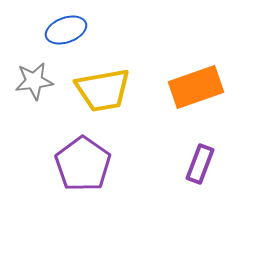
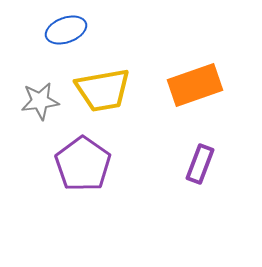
gray star: moved 6 px right, 20 px down
orange rectangle: moved 1 px left, 2 px up
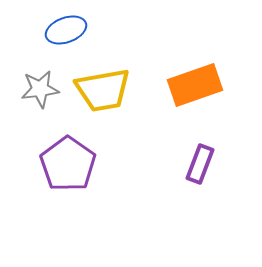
gray star: moved 12 px up
purple pentagon: moved 15 px left
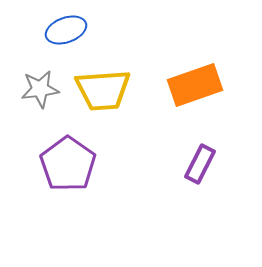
yellow trapezoid: rotated 6 degrees clockwise
purple rectangle: rotated 6 degrees clockwise
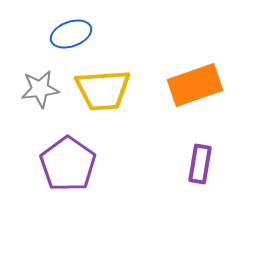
blue ellipse: moved 5 px right, 4 px down
purple rectangle: rotated 18 degrees counterclockwise
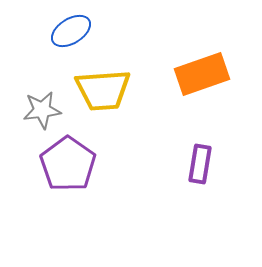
blue ellipse: moved 3 px up; rotated 12 degrees counterclockwise
orange rectangle: moved 7 px right, 11 px up
gray star: moved 2 px right, 21 px down
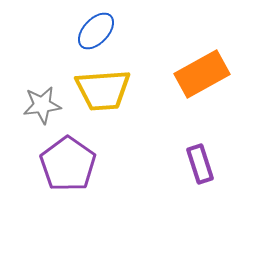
blue ellipse: moved 25 px right; rotated 15 degrees counterclockwise
orange rectangle: rotated 10 degrees counterclockwise
gray star: moved 5 px up
purple rectangle: rotated 27 degrees counterclockwise
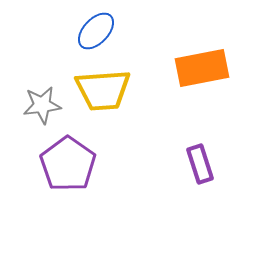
orange rectangle: moved 6 px up; rotated 18 degrees clockwise
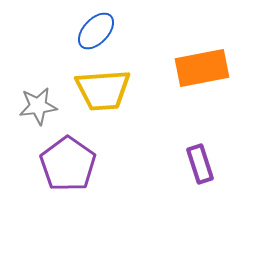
gray star: moved 4 px left, 1 px down
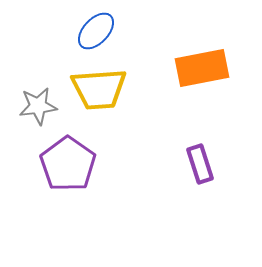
yellow trapezoid: moved 4 px left, 1 px up
